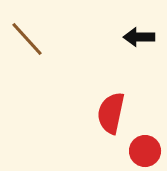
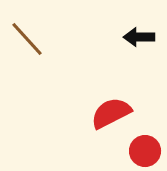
red semicircle: rotated 51 degrees clockwise
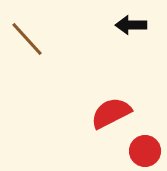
black arrow: moved 8 px left, 12 px up
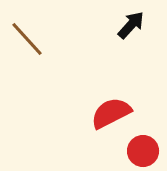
black arrow: rotated 132 degrees clockwise
red circle: moved 2 px left
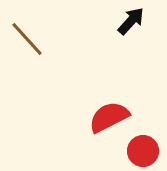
black arrow: moved 4 px up
red semicircle: moved 2 px left, 4 px down
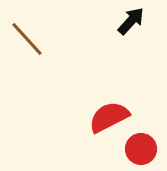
red circle: moved 2 px left, 2 px up
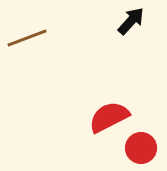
brown line: moved 1 px up; rotated 69 degrees counterclockwise
red circle: moved 1 px up
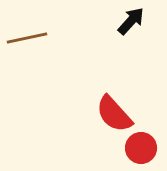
brown line: rotated 9 degrees clockwise
red semicircle: moved 5 px right, 3 px up; rotated 105 degrees counterclockwise
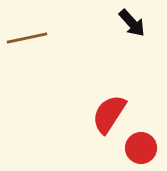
black arrow: moved 1 px right, 2 px down; rotated 96 degrees clockwise
red semicircle: moved 5 px left; rotated 75 degrees clockwise
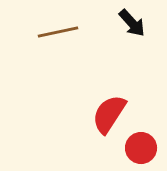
brown line: moved 31 px right, 6 px up
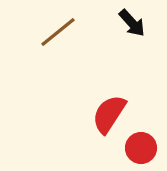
brown line: rotated 27 degrees counterclockwise
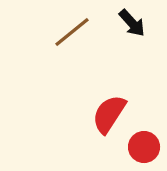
brown line: moved 14 px right
red circle: moved 3 px right, 1 px up
